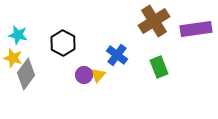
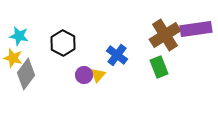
brown cross: moved 11 px right, 14 px down
cyan star: moved 1 px right, 1 px down
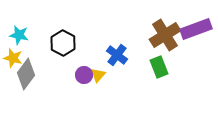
purple rectangle: rotated 12 degrees counterclockwise
cyan star: moved 1 px up
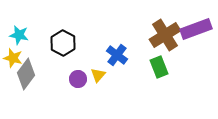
purple circle: moved 6 px left, 4 px down
